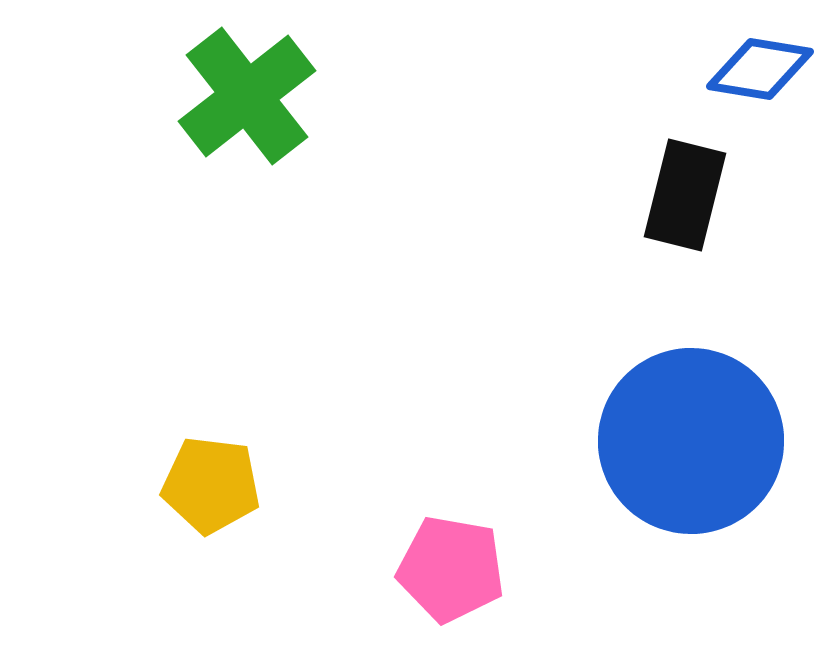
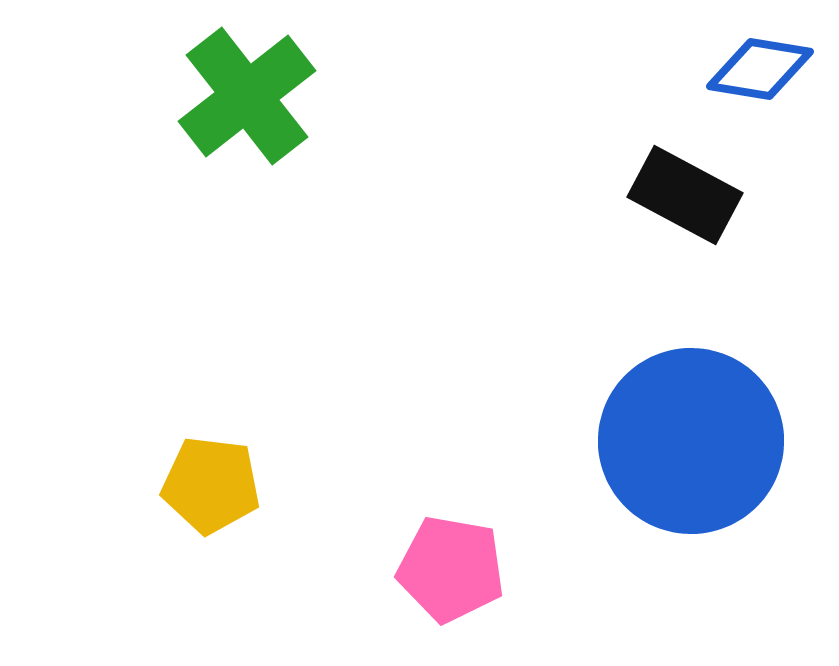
black rectangle: rotated 76 degrees counterclockwise
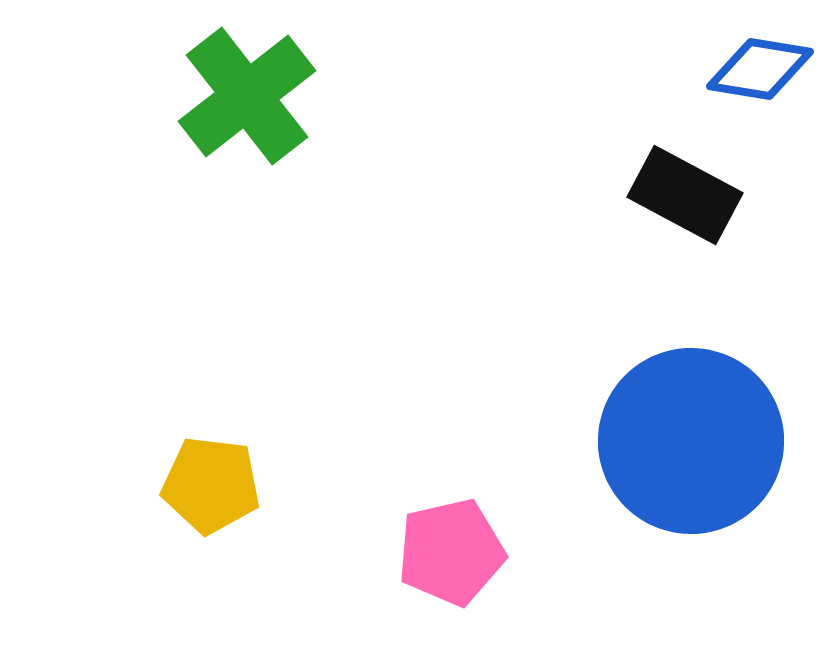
pink pentagon: moved 17 px up; rotated 23 degrees counterclockwise
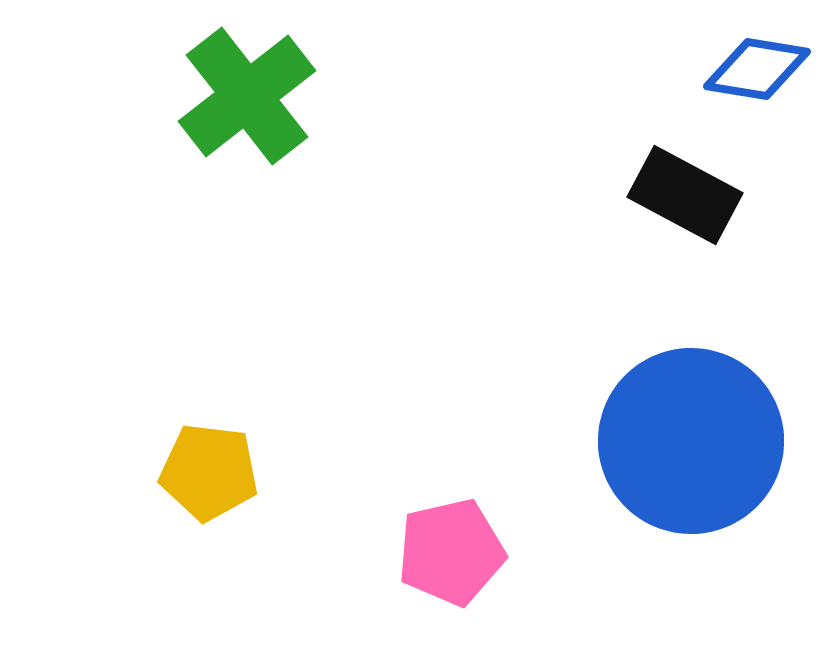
blue diamond: moved 3 px left
yellow pentagon: moved 2 px left, 13 px up
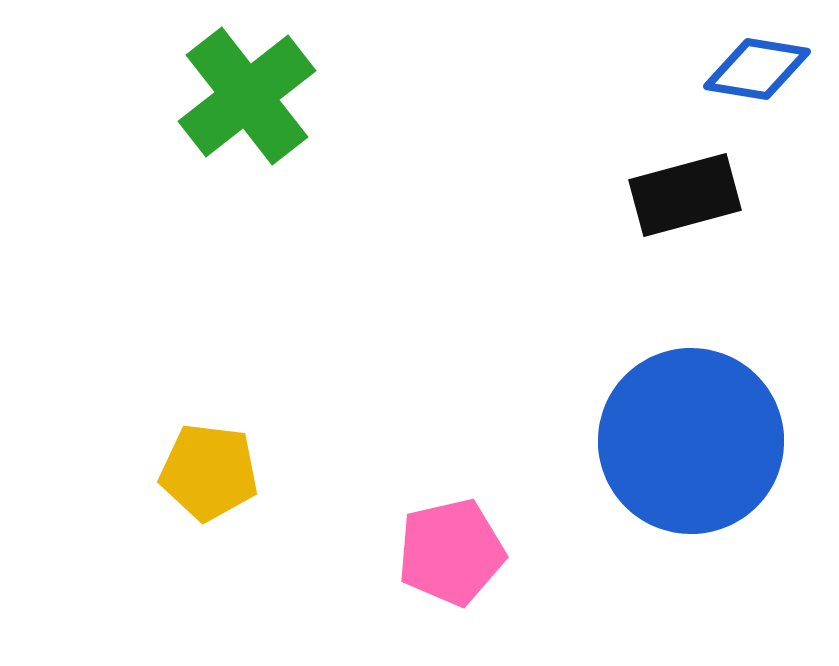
black rectangle: rotated 43 degrees counterclockwise
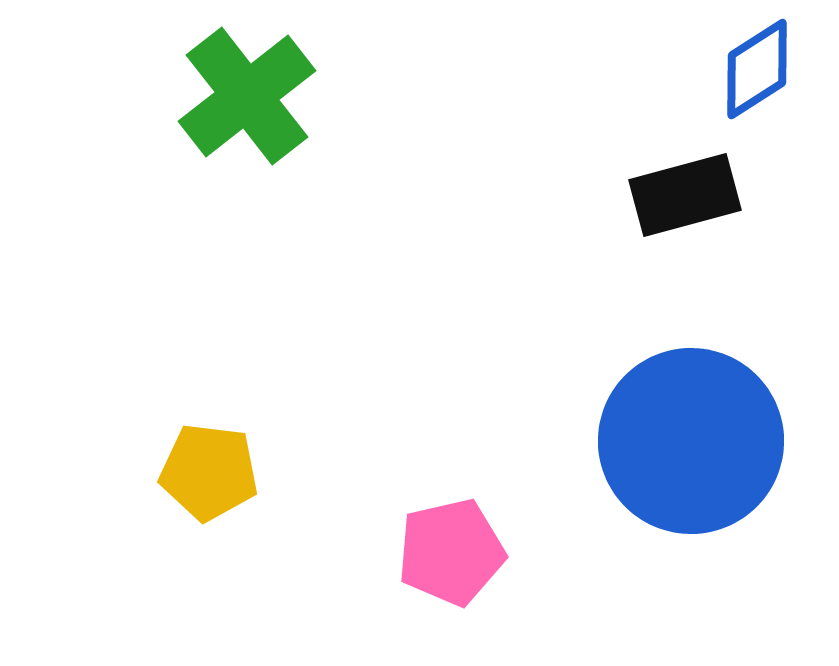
blue diamond: rotated 42 degrees counterclockwise
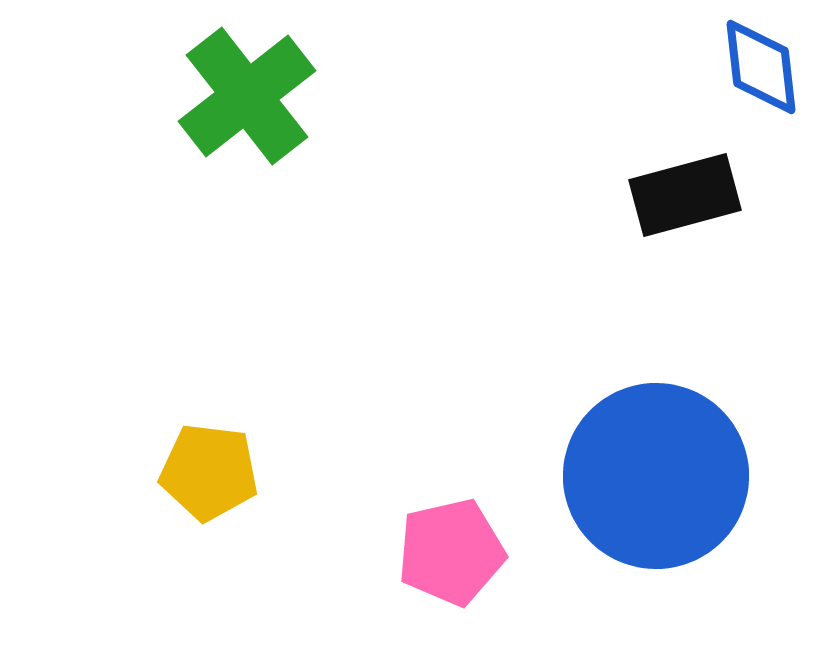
blue diamond: moved 4 px right, 2 px up; rotated 64 degrees counterclockwise
blue circle: moved 35 px left, 35 px down
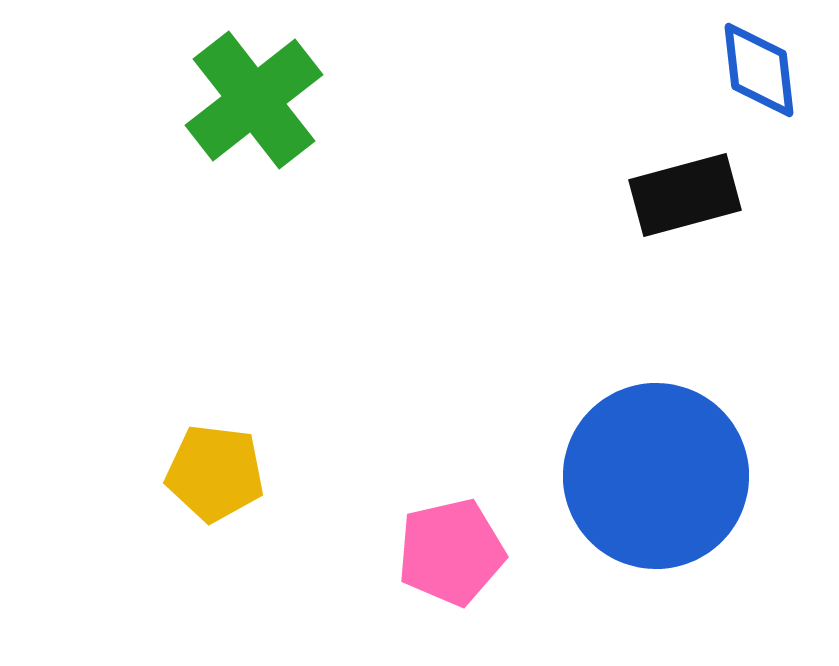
blue diamond: moved 2 px left, 3 px down
green cross: moved 7 px right, 4 px down
yellow pentagon: moved 6 px right, 1 px down
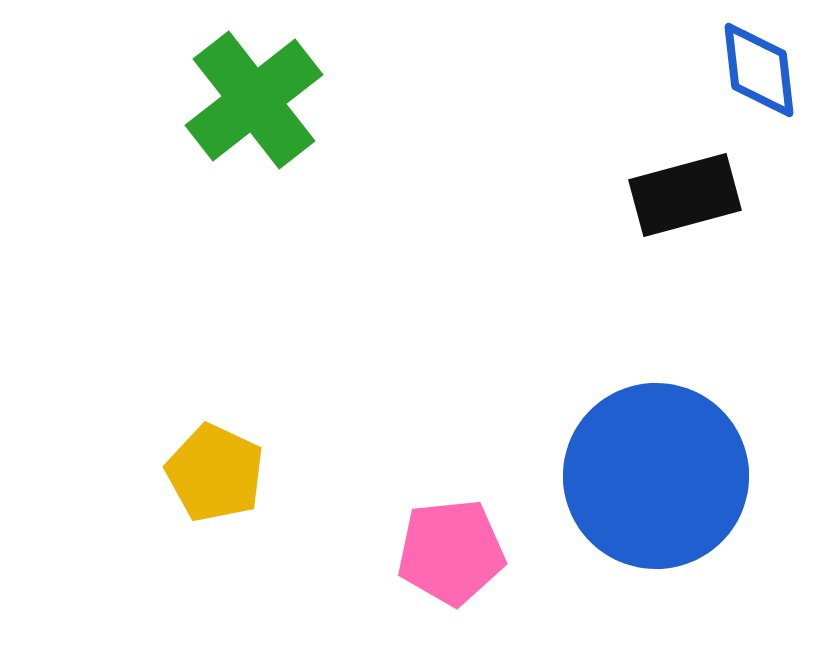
yellow pentagon: rotated 18 degrees clockwise
pink pentagon: rotated 7 degrees clockwise
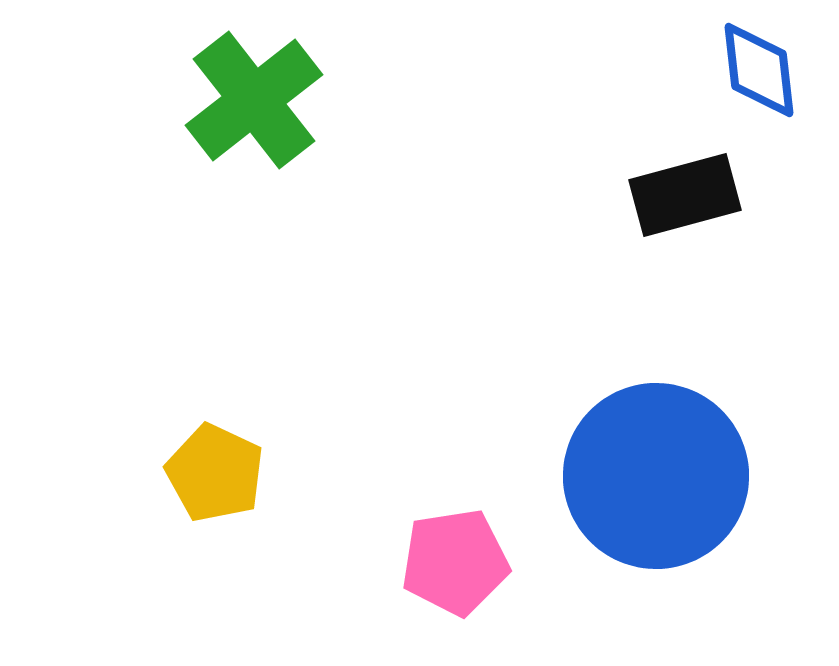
pink pentagon: moved 4 px right, 10 px down; rotated 3 degrees counterclockwise
